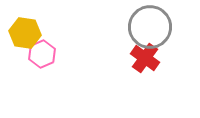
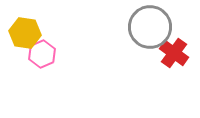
red cross: moved 29 px right, 5 px up
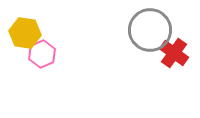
gray circle: moved 3 px down
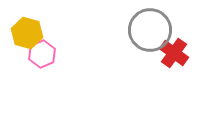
yellow hexagon: moved 2 px right; rotated 8 degrees clockwise
